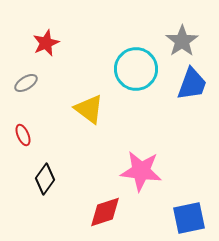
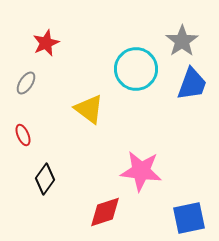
gray ellipse: rotated 25 degrees counterclockwise
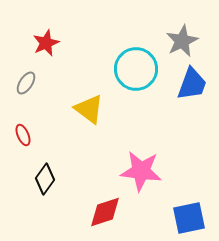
gray star: rotated 8 degrees clockwise
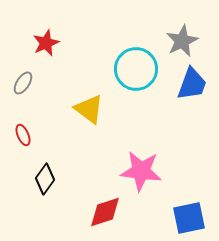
gray ellipse: moved 3 px left
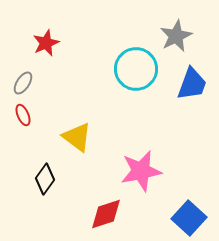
gray star: moved 6 px left, 5 px up
yellow triangle: moved 12 px left, 28 px down
red ellipse: moved 20 px up
pink star: rotated 18 degrees counterclockwise
red diamond: moved 1 px right, 2 px down
blue square: rotated 36 degrees counterclockwise
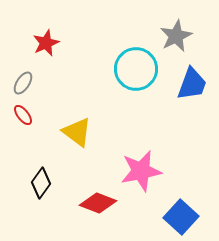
red ellipse: rotated 15 degrees counterclockwise
yellow triangle: moved 5 px up
black diamond: moved 4 px left, 4 px down
red diamond: moved 8 px left, 11 px up; rotated 39 degrees clockwise
blue square: moved 8 px left, 1 px up
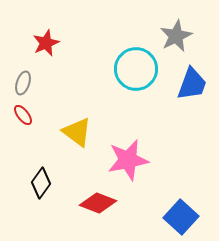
gray ellipse: rotated 15 degrees counterclockwise
pink star: moved 13 px left, 11 px up
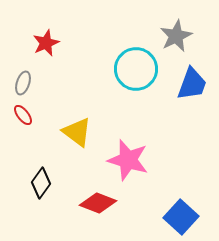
pink star: rotated 27 degrees clockwise
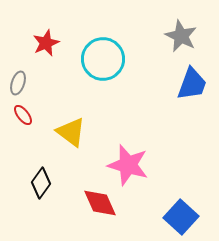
gray star: moved 5 px right; rotated 20 degrees counterclockwise
cyan circle: moved 33 px left, 10 px up
gray ellipse: moved 5 px left
yellow triangle: moved 6 px left
pink star: moved 5 px down
red diamond: moved 2 px right; rotated 45 degrees clockwise
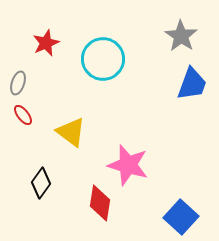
gray star: rotated 8 degrees clockwise
red diamond: rotated 33 degrees clockwise
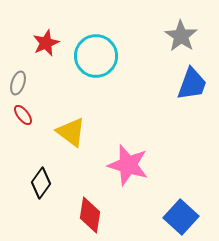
cyan circle: moved 7 px left, 3 px up
red diamond: moved 10 px left, 12 px down
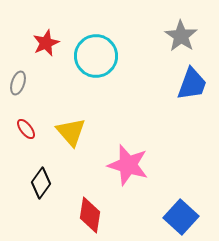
red ellipse: moved 3 px right, 14 px down
yellow triangle: rotated 12 degrees clockwise
